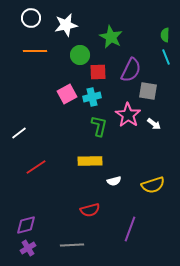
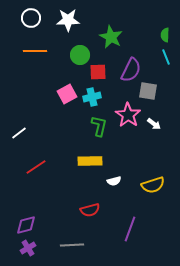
white star: moved 2 px right, 5 px up; rotated 10 degrees clockwise
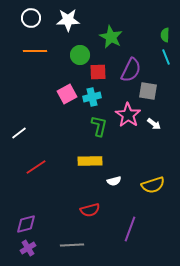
purple diamond: moved 1 px up
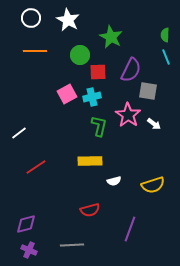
white star: rotated 30 degrees clockwise
purple cross: moved 1 px right, 2 px down; rotated 35 degrees counterclockwise
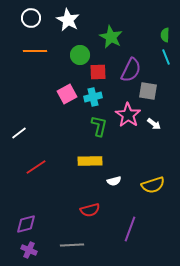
cyan cross: moved 1 px right
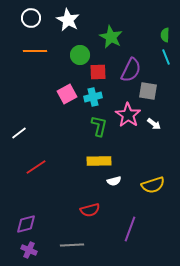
yellow rectangle: moved 9 px right
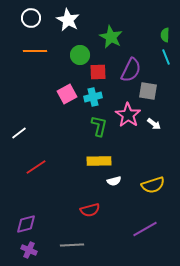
purple line: moved 15 px right; rotated 40 degrees clockwise
